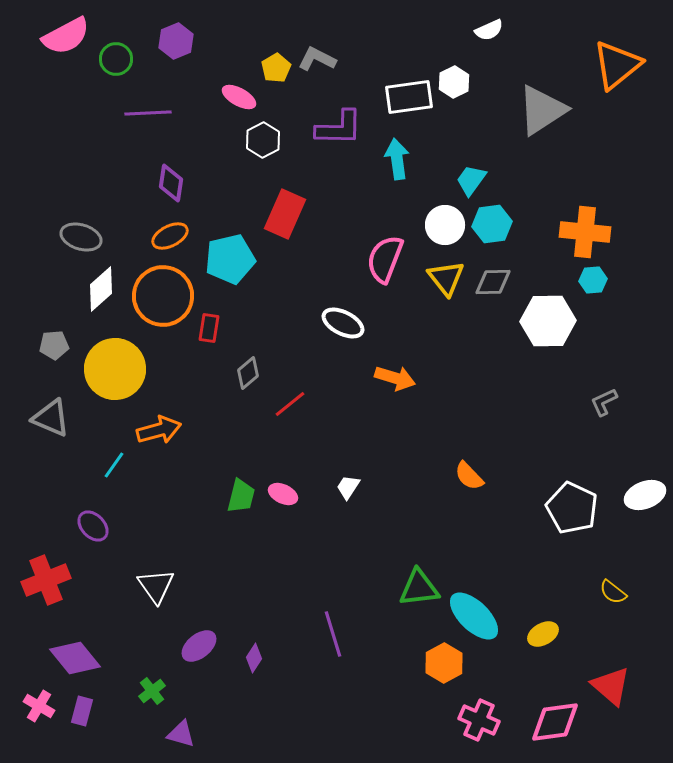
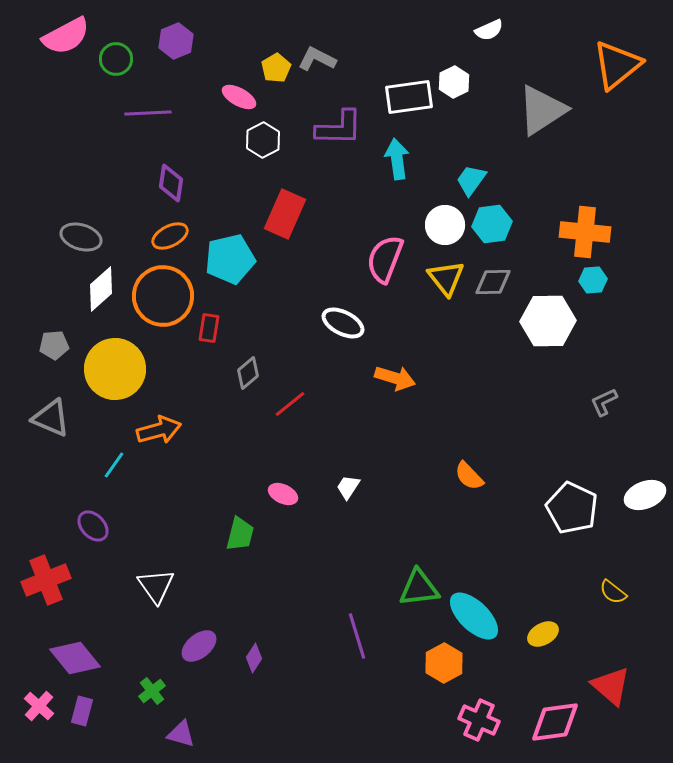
green trapezoid at (241, 496): moved 1 px left, 38 px down
purple line at (333, 634): moved 24 px right, 2 px down
pink cross at (39, 706): rotated 12 degrees clockwise
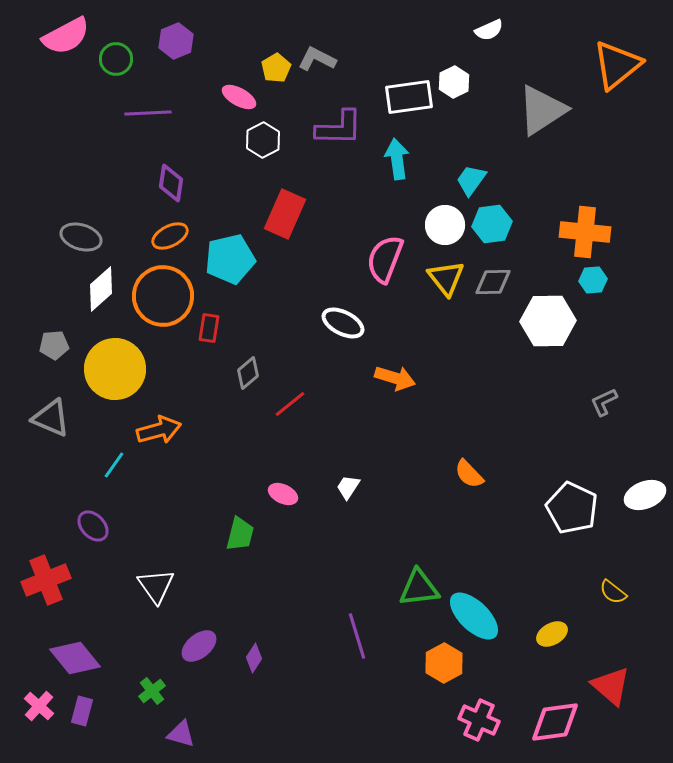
orange semicircle at (469, 476): moved 2 px up
yellow ellipse at (543, 634): moved 9 px right
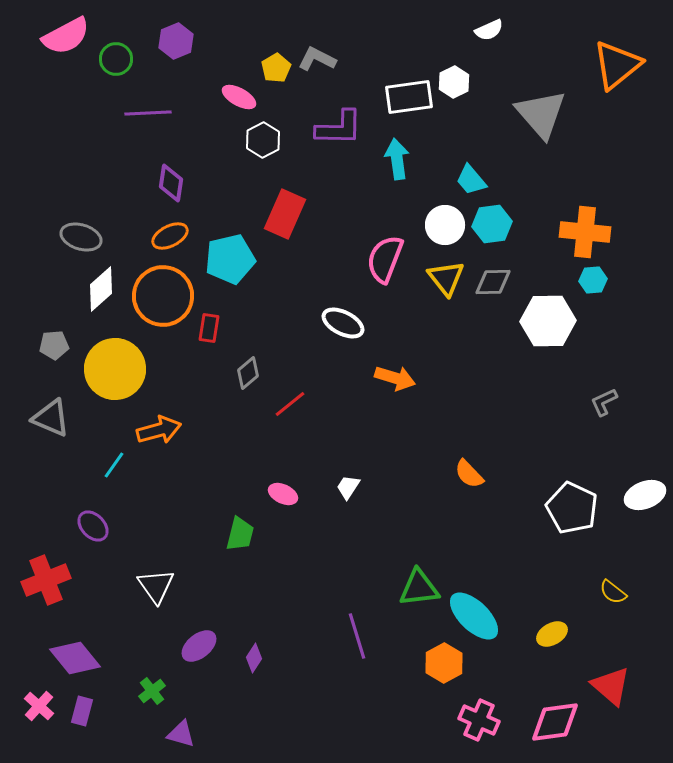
gray triangle at (542, 110): moved 1 px left, 4 px down; rotated 38 degrees counterclockwise
cyan trapezoid at (471, 180): rotated 76 degrees counterclockwise
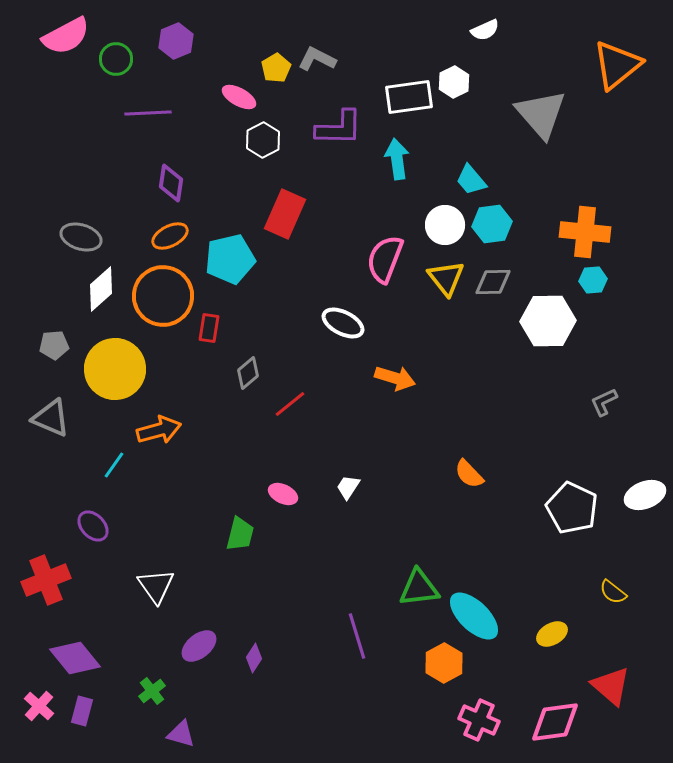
white semicircle at (489, 30): moved 4 px left
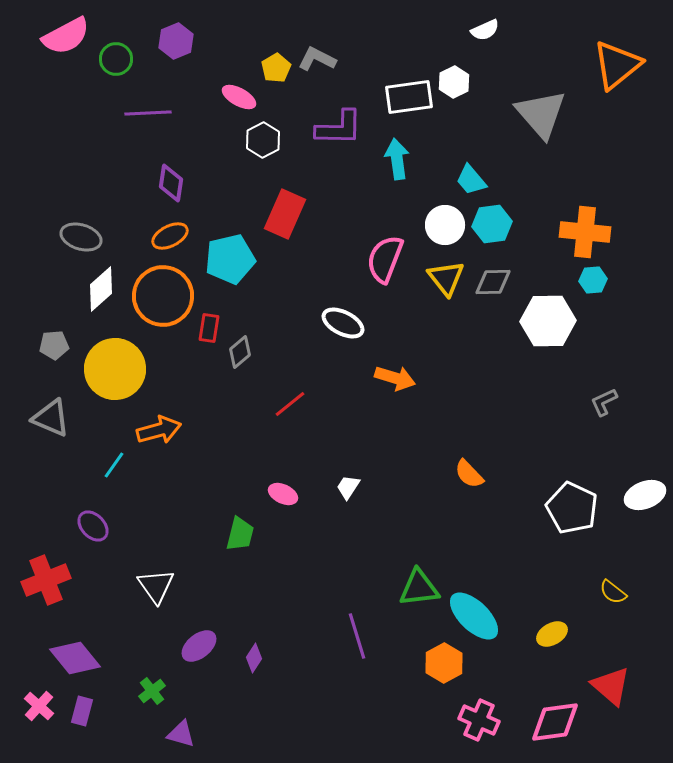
gray diamond at (248, 373): moved 8 px left, 21 px up
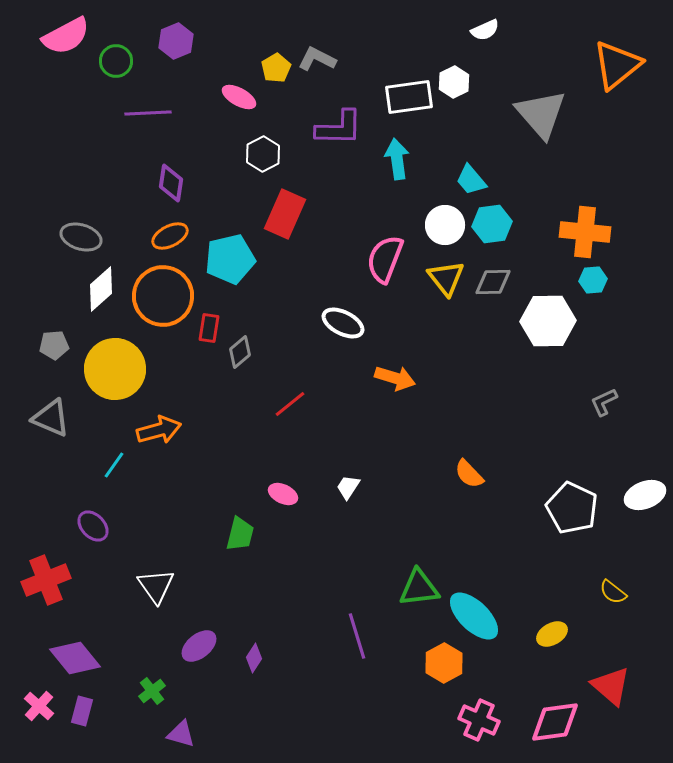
green circle at (116, 59): moved 2 px down
white hexagon at (263, 140): moved 14 px down
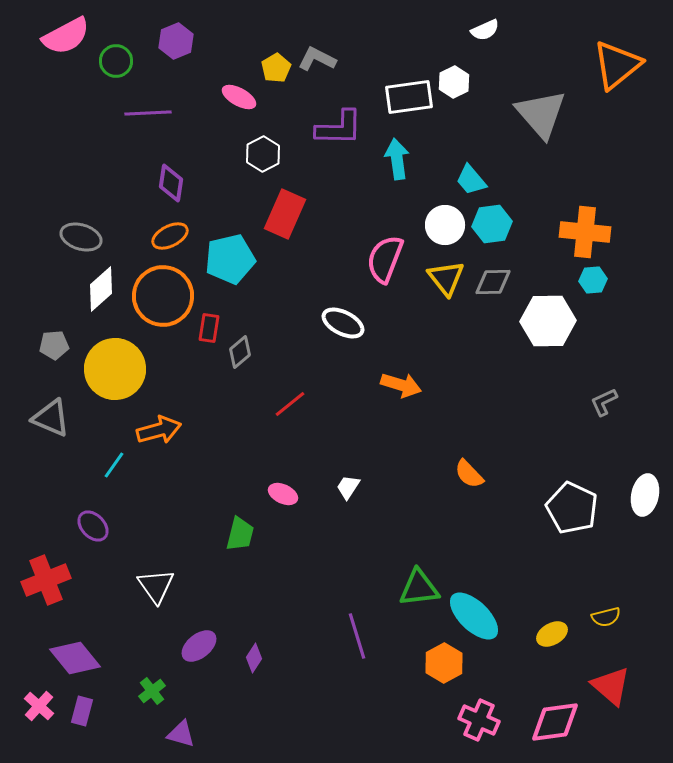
orange arrow at (395, 378): moved 6 px right, 7 px down
white ellipse at (645, 495): rotated 57 degrees counterclockwise
yellow semicircle at (613, 592): moved 7 px left, 25 px down; rotated 52 degrees counterclockwise
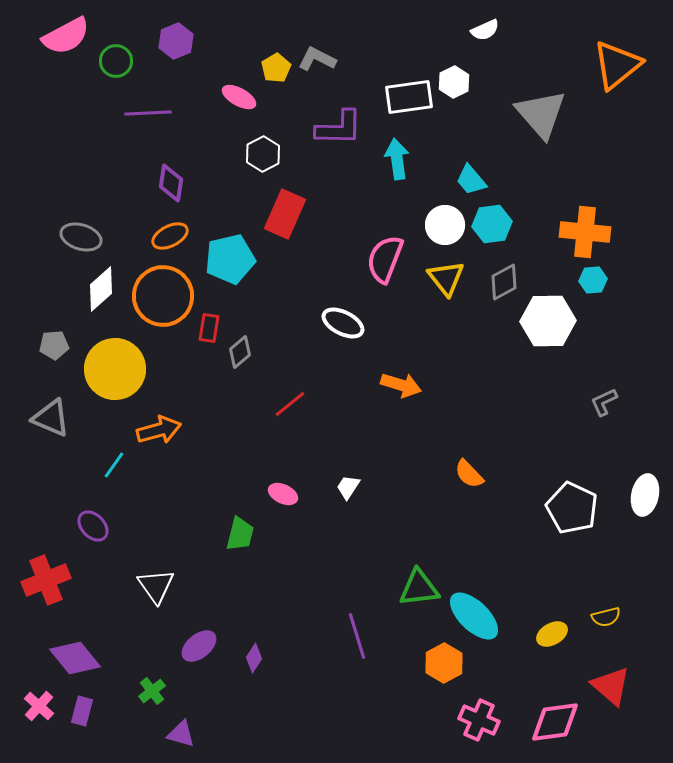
gray diamond at (493, 282): moved 11 px right; rotated 27 degrees counterclockwise
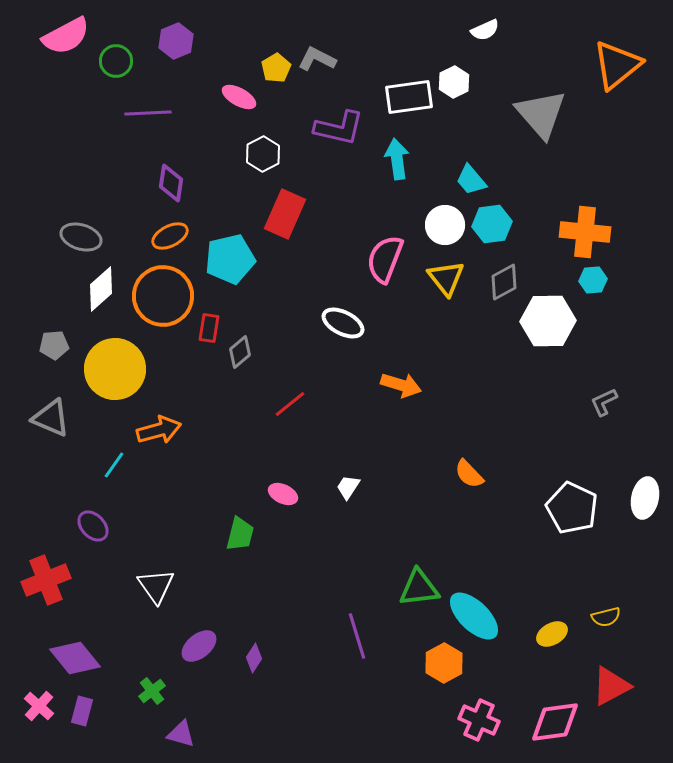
purple L-shape at (339, 128): rotated 12 degrees clockwise
white ellipse at (645, 495): moved 3 px down
red triangle at (611, 686): rotated 51 degrees clockwise
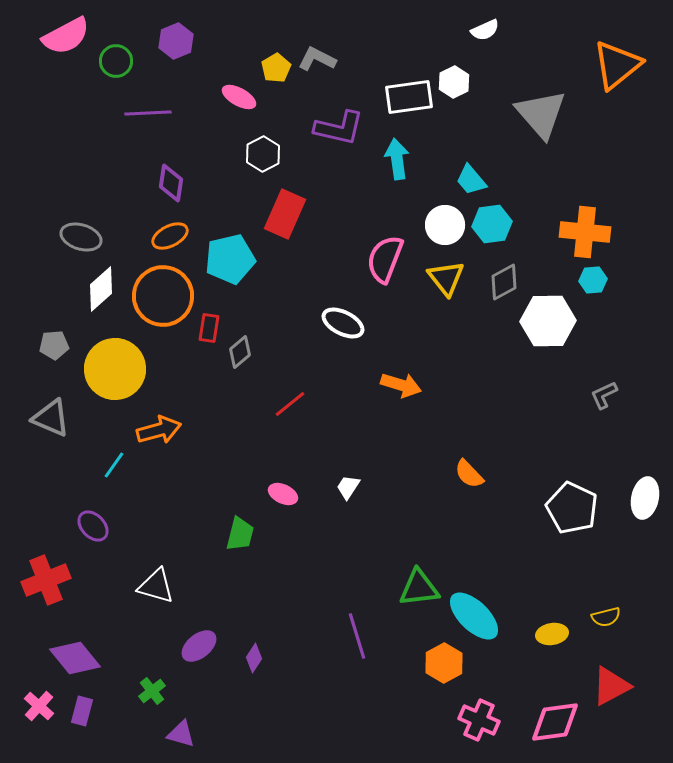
gray L-shape at (604, 402): moved 7 px up
white triangle at (156, 586): rotated 39 degrees counterclockwise
yellow ellipse at (552, 634): rotated 20 degrees clockwise
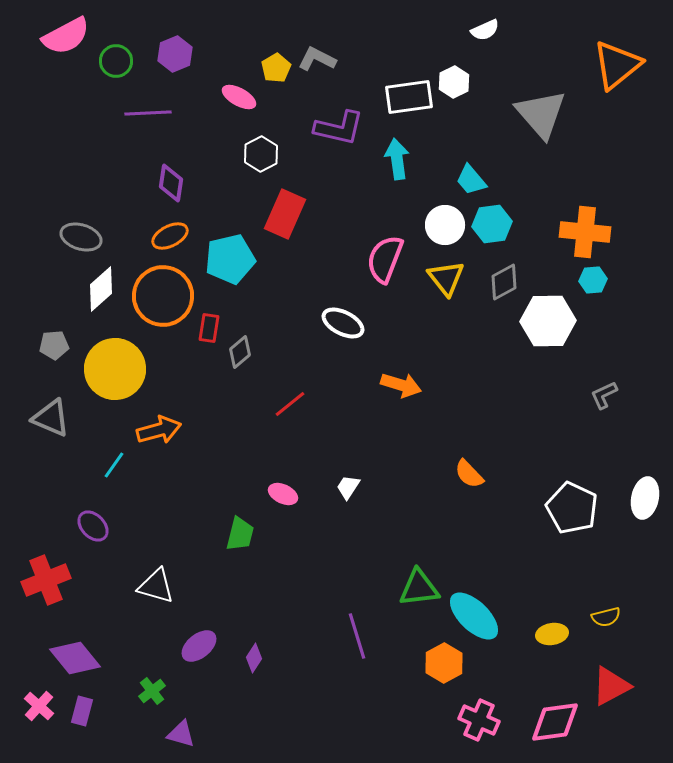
purple hexagon at (176, 41): moved 1 px left, 13 px down
white hexagon at (263, 154): moved 2 px left
